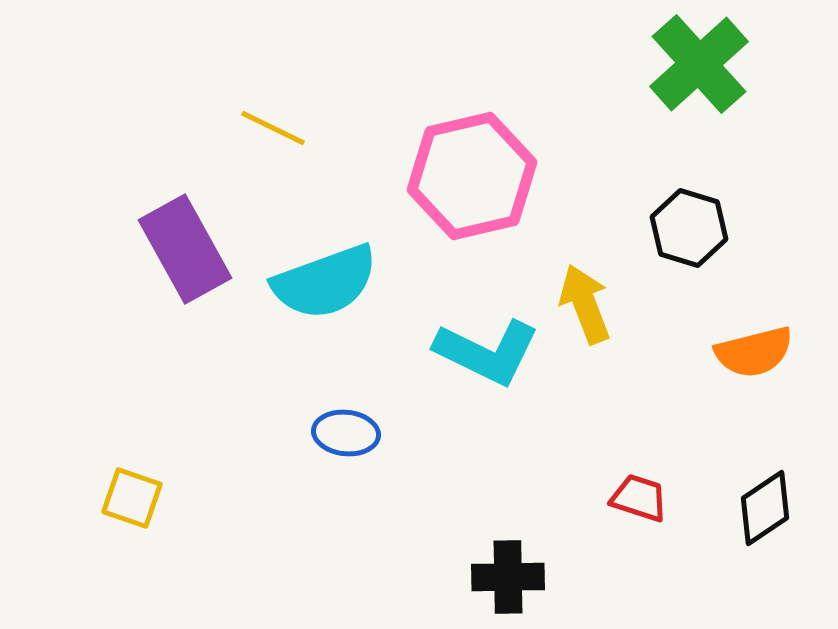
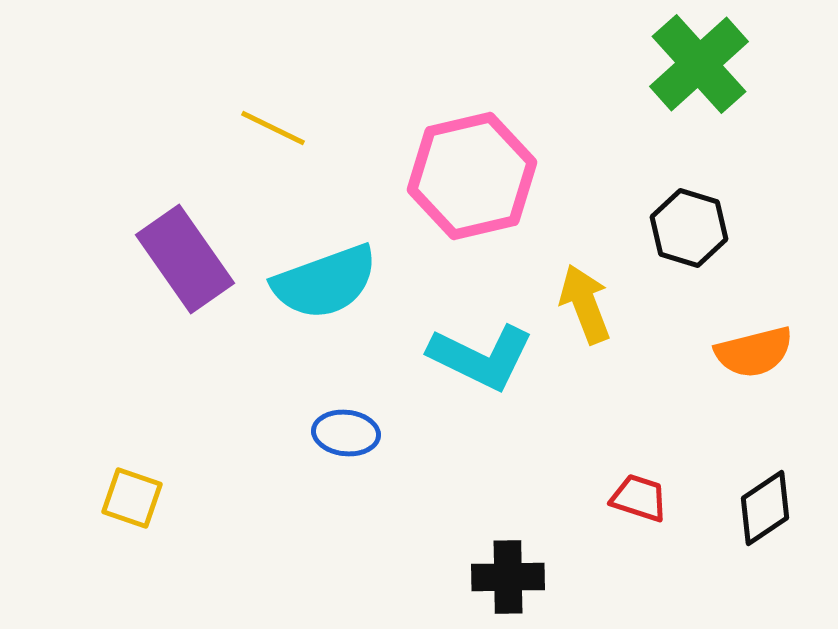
purple rectangle: moved 10 px down; rotated 6 degrees counterclockwise
cyan L-shape: moved 6 px left, 5 px down
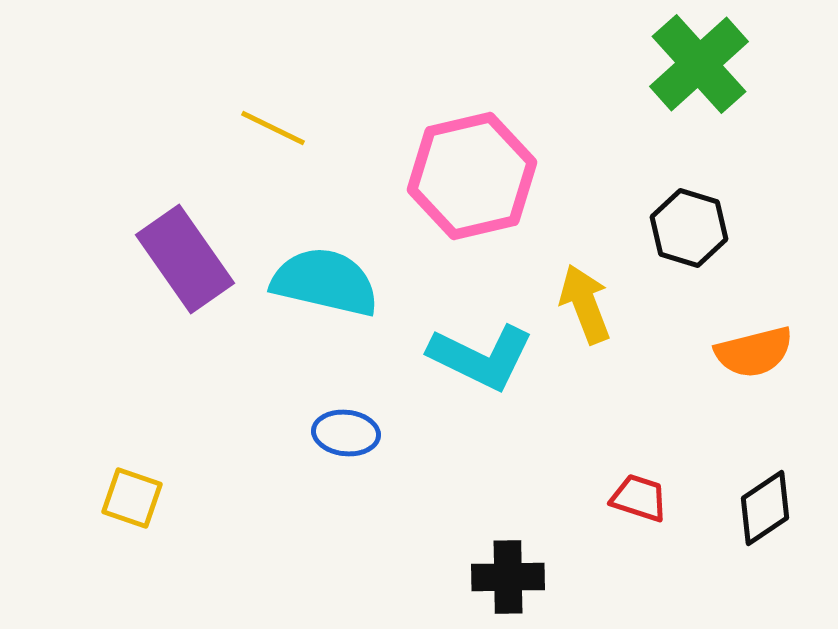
cyan semicircle: rotated 147 degrees counterclockwise
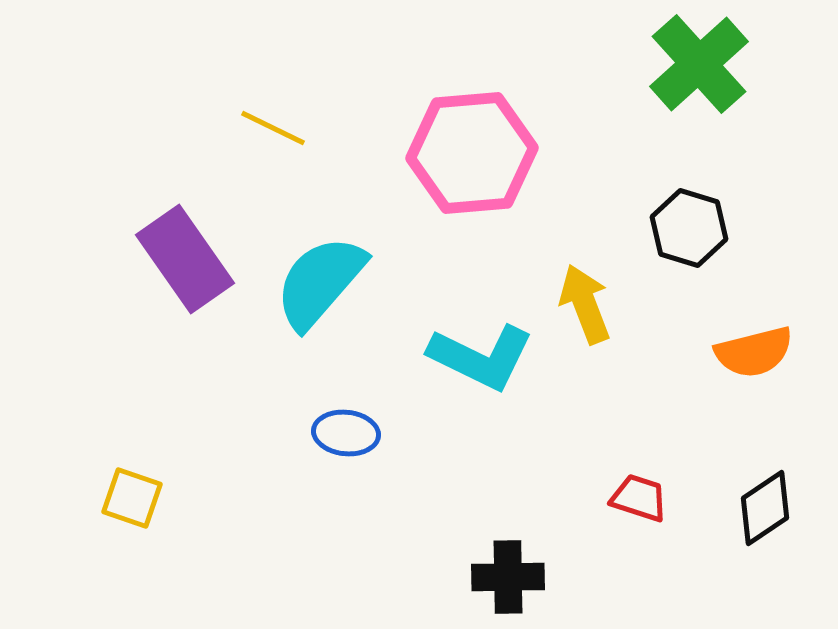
pink hexagon: moved 23 px up; rotated 8 degrees clockwise
cyan semicircle: moved 5 px left; rotated 62 degrees counterclockwise
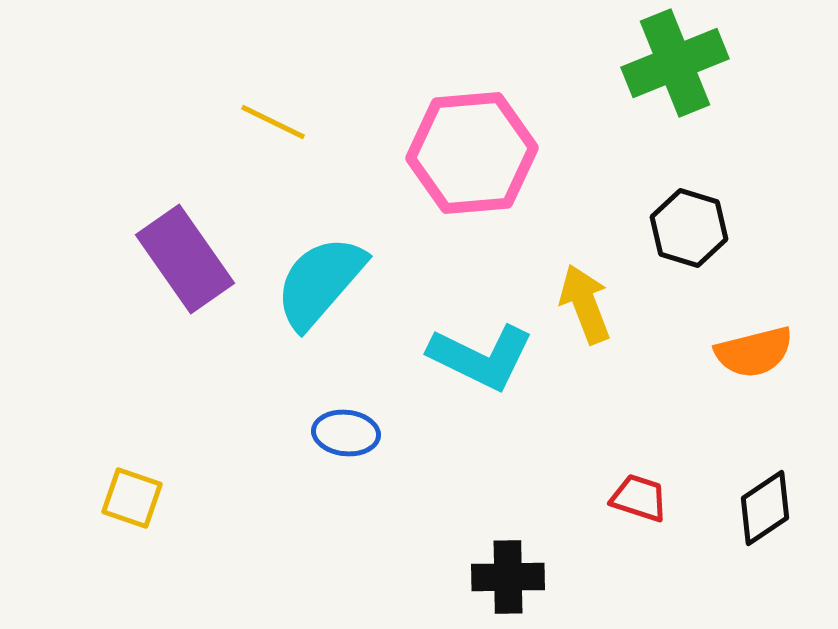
green cross: moved 24 px left, 1 px up; rotated 20 degrees clockwise
yellow line: moved 6 px up
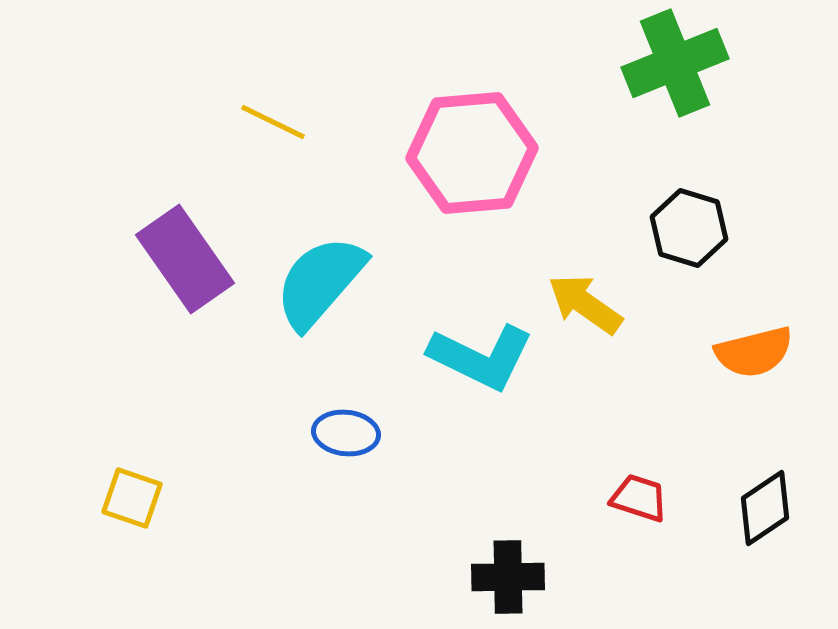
yellow arrow: rotated 34 degrees counterclockwise
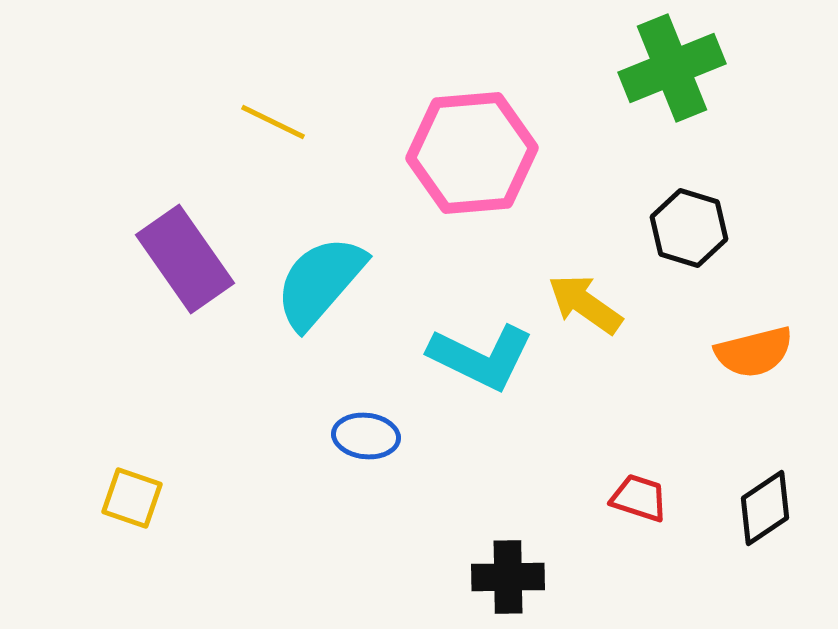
green cross: moved 3 px left, 5 px down
blue ellipse: moved 20 px right, 3 px down
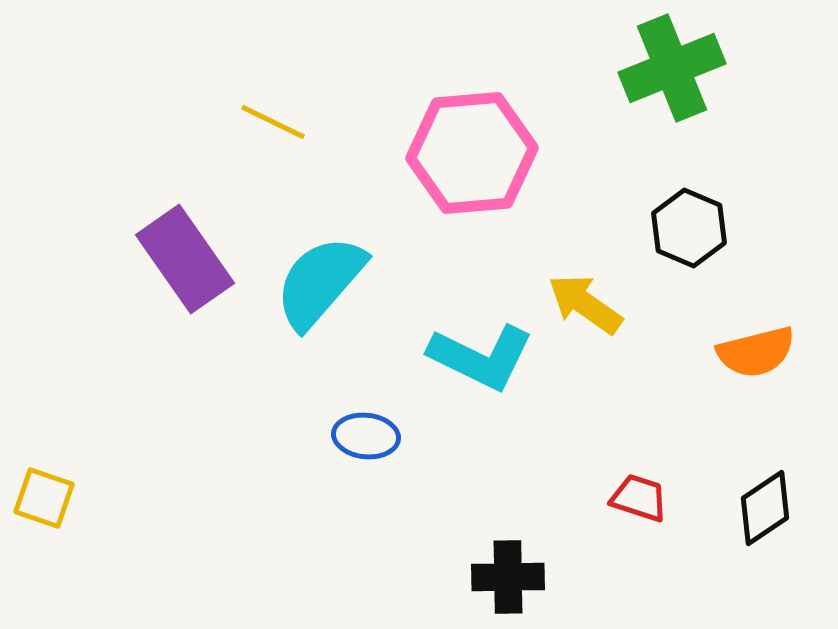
black hexagon: rotated 6 degrees clockwise
orange semicircle: moved 2 px right
yellow square: moved 88 px left
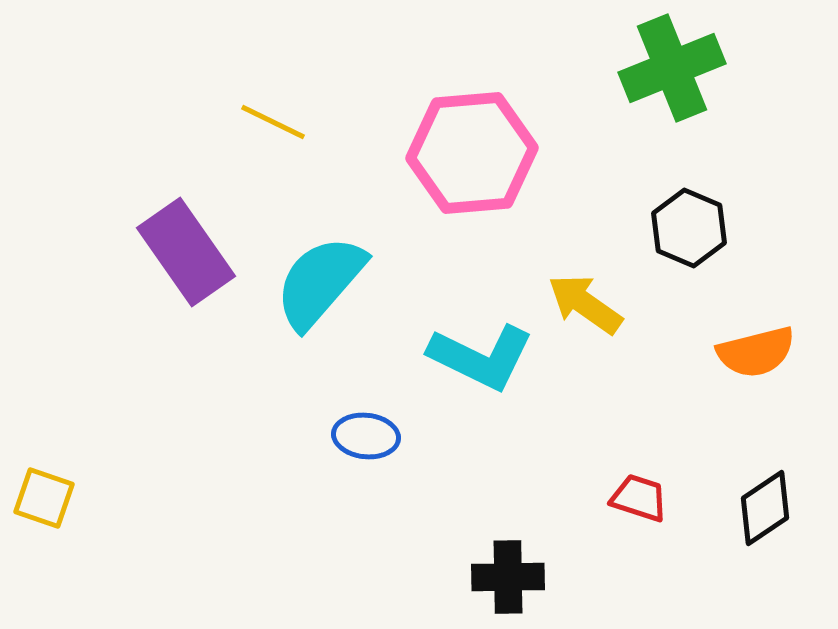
purple rectangle: moved 1 px right, 7 px up
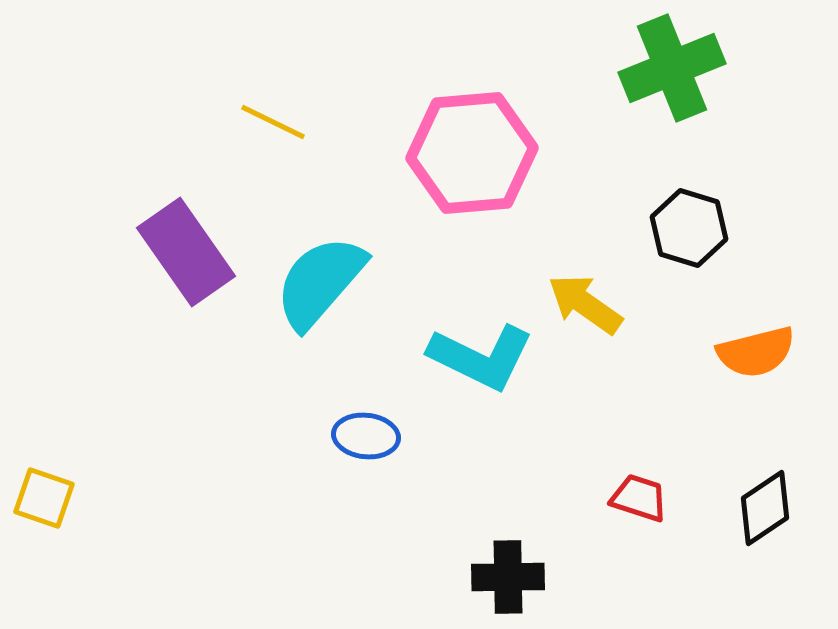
black hexagon: rotated 6 degrees counterclockwise
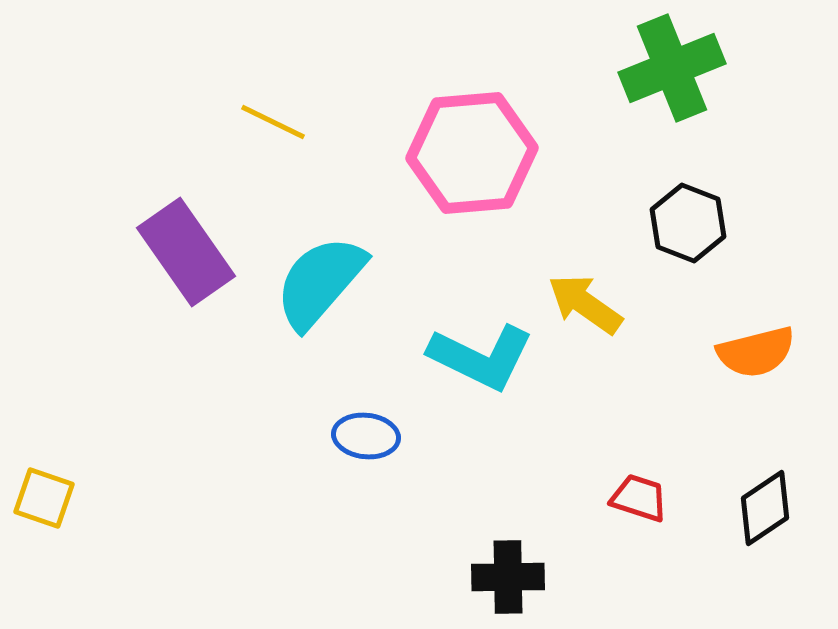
black hexagon: moved 1 px left, 5 px up; rotated 4 degrees clockwise
